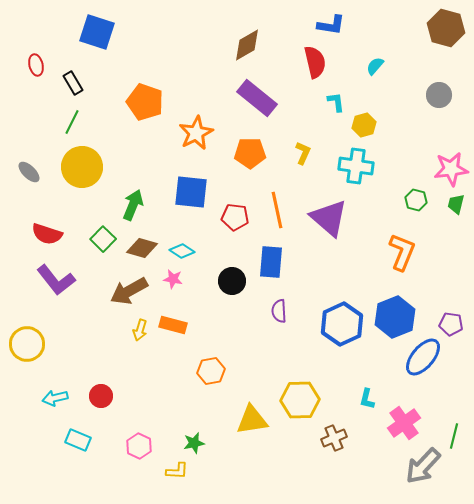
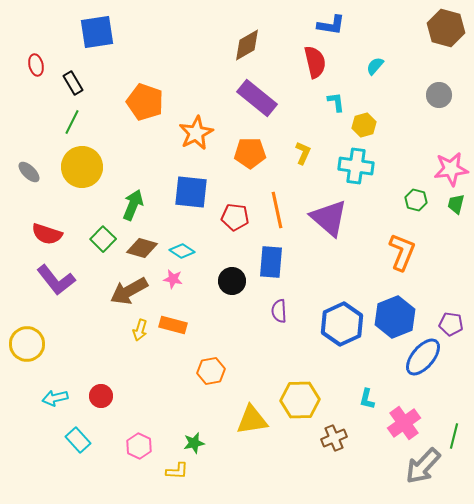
blue square at (97, 32): rotated 27 degrees counterclockwise
cyan rectangle at (78, 440): rotated 25 degrees clockwise
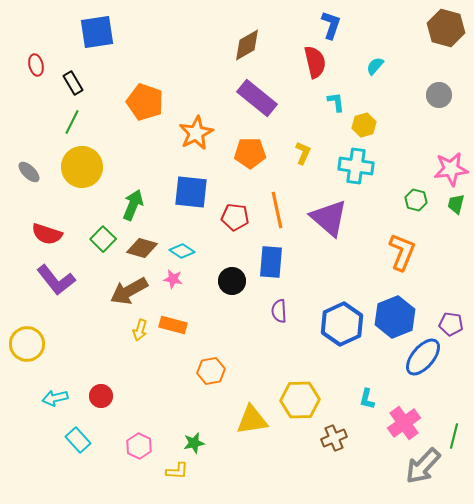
blue L-shape at (331, 25): rotated 80 degrees counterclockwise
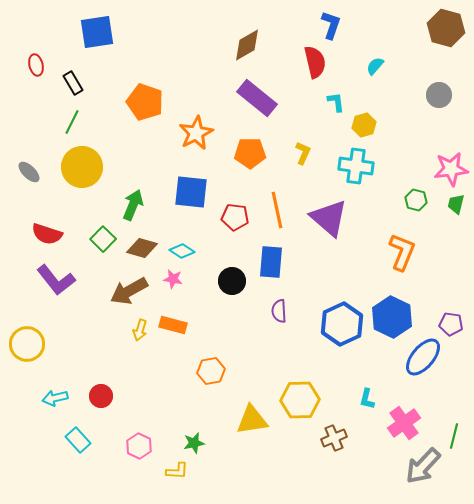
blue hexagon at (395, 317): moved 3 px left; rotated 12 degrees counterclockwise
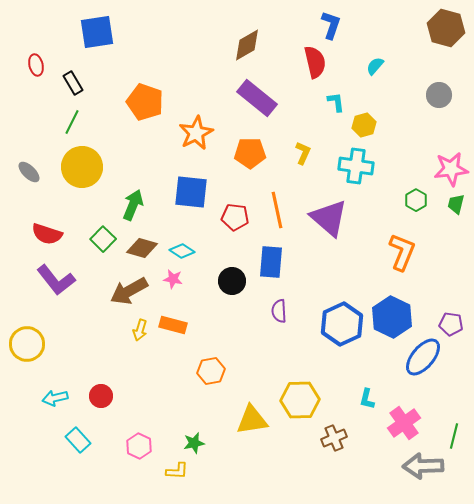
green hexagon at (416, 200): rotated 15 degrees clockwise
gray arrow at (423, 466): rotated 45 degrees clockwise
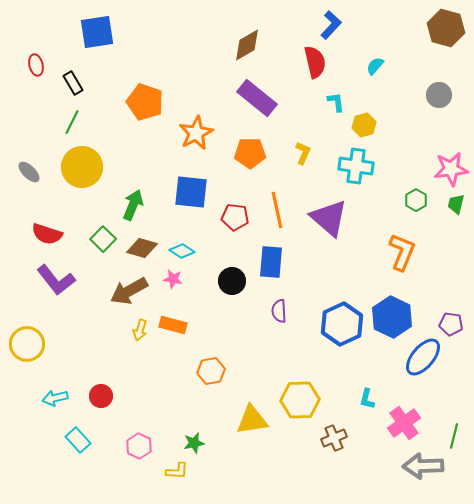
blue L-shape at (331, 25): rotated 24 degrees clockwise
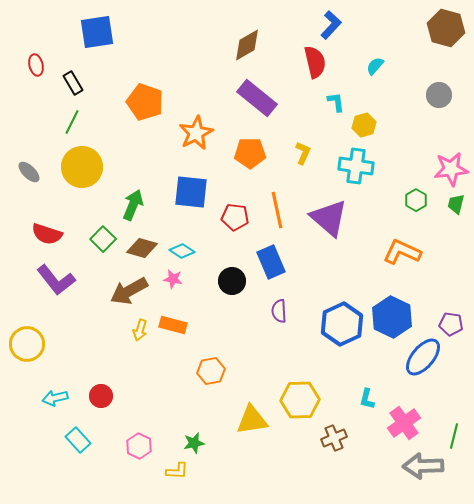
orange L-shape at (402, 252): rotated 87 degrees counterclockwise
blue rectangle at (271, 262): rotated 28 degrees counterclockwise
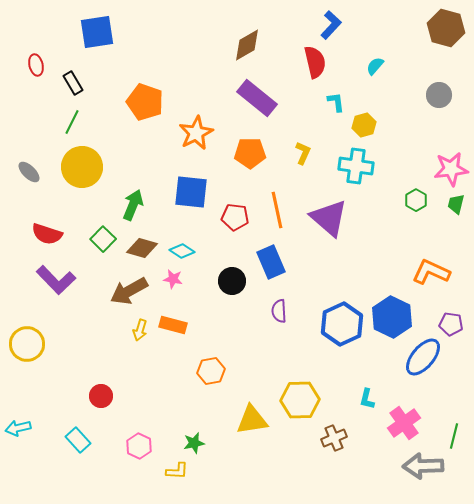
orange L-shape at (402, 252): moved 29 px right, 20 px down
purple L-shape at (56, 280): rotated 6 degrees counterclockwise
cyan arrow at (55, 398): moved 37 px left, 30 px down
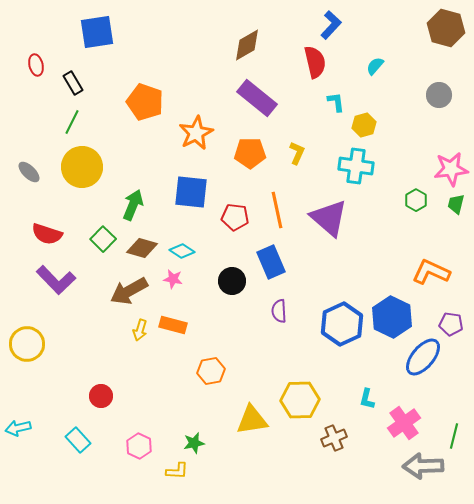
yellow L-shape at (303, 153): moved 6 px left
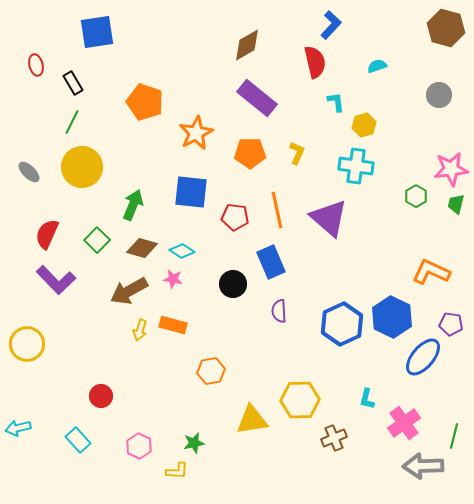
cyan semicircle at (375, 66): moved 2 px right; rotated 30 degrees clockwise
green hexagon at (416, 200): moved 4 px up
red semicircle at (47, 234): rotated 96 degrees clockwise
green square at (103, 239): moved 6 px left, 1 px down
black circle at (232, 281): moved 1 px right, 3 px down
